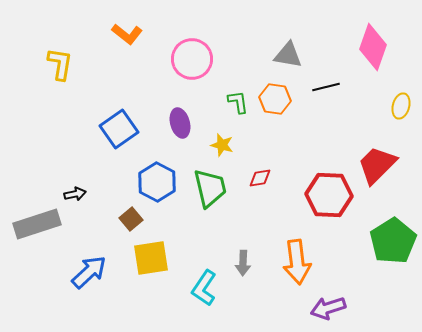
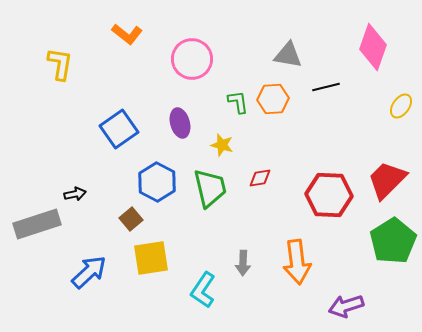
orange hexagon: moved 2 px left; rotated 12 degrees counterclockwise
yellow ellipse: rotated 20 degrees clockwise
red trapezoid: moved 10 px right, 15 px down
cyan L-shape: moved 1 px left, 2 px down
purple arrow: moved 18 px right, 2 px up
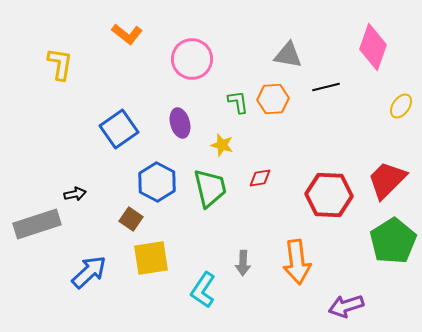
brown square: rotated 15 degrees counterclockwise
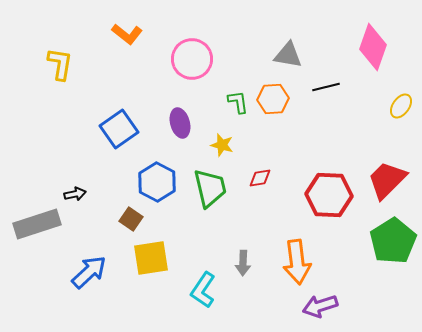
purple arrow: moved 26 px left
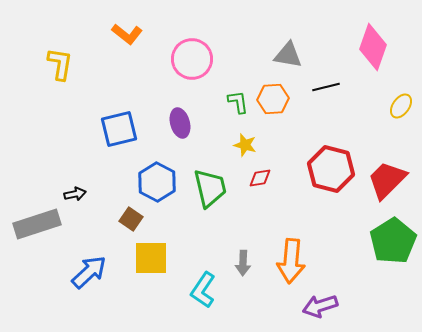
blue square: rotated 21 degrees clockwise
yellow star: moved 23 px right
red hexagon: moved 2 px right, 26 px up; rotated 12 degrees clockwise
yellow square: rotated 9 degrees clockwise
orange arrow: moved 6 px left, 1 px up; rotated 12 degrees clockwise
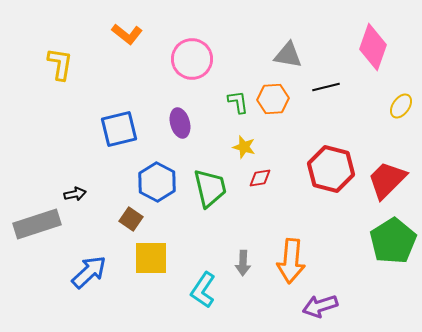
yellow star: moved 1 px left, 2 px down
